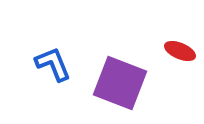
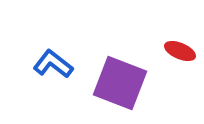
blue L-shape: rotated 30 degrees counterclockwise
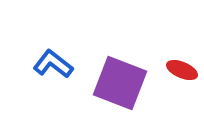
red ellipse: moved 2 px right, 19 px down
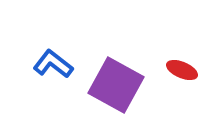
purple square: moved 4 px left, 2 px down; rotated 8 degrees clockwise
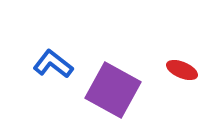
purple square: moved 3 px left, 5 px down
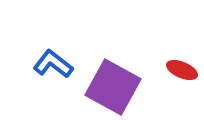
purple square: moved 3 px up
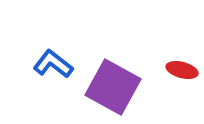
red ellipse: rotated 8 degrees counterclockwise
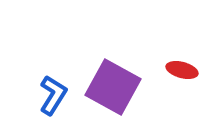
blue L-shape: moved 31 px down; rotated 84 degrees clockwise
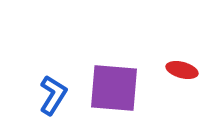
purple square: moved 1 px right, 1 px down; rotated 24 degrees counterclockwise
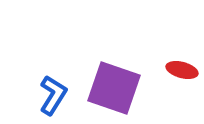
purple square: rotated 14 degrees clockwise
